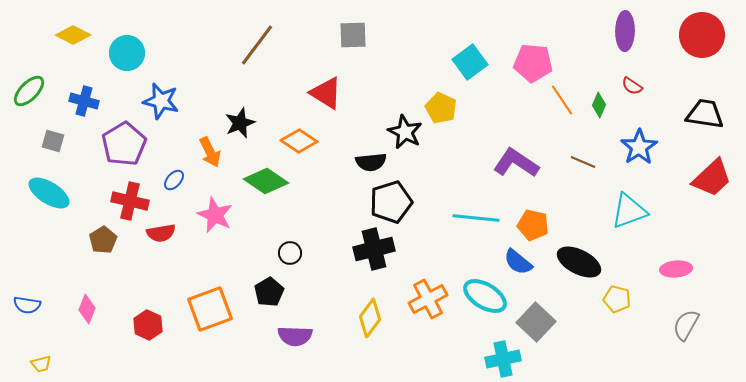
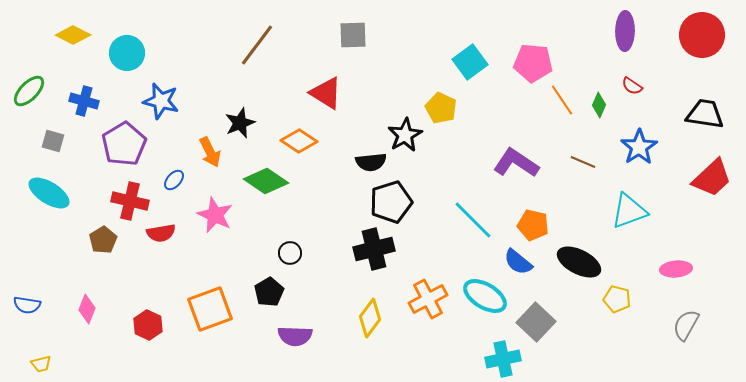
black star at (405, 132): moved 3 px down; rotated 16 degrees clockwise
cyan line at (476, 218): moved 3 px left, 2 px down; rotated 39 degrees clockwise
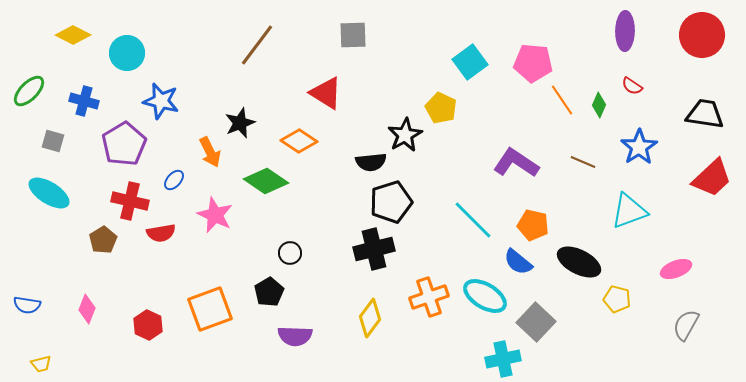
pink ellipse at (676, 269): rotated 16 degrees counterclockwise
orange cross at (428, 299): moved 1 px right, 2 px up; rotated 9 degrees clockwise
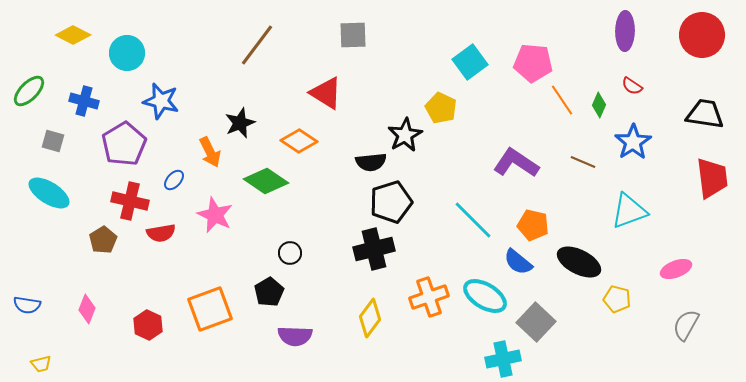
blue star at (639, 147): moved 6 px left, 5 px up
red trapezoid at (712, 178): rotated 54 degrees counterclockwise
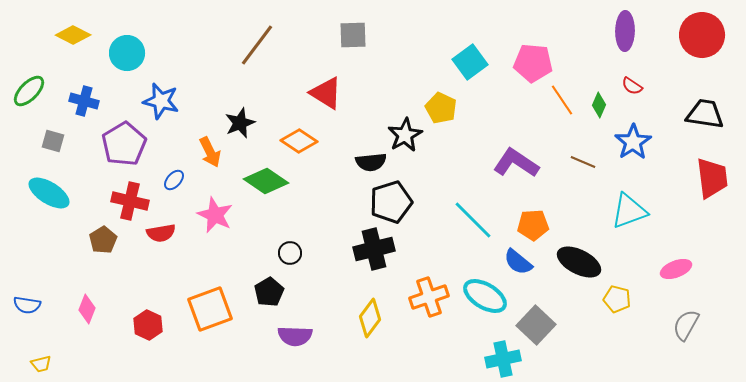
orange pentagon at (533, 225): rotated 16 degrees counterclockwise
gray square at (536, 322): moved 3 px down
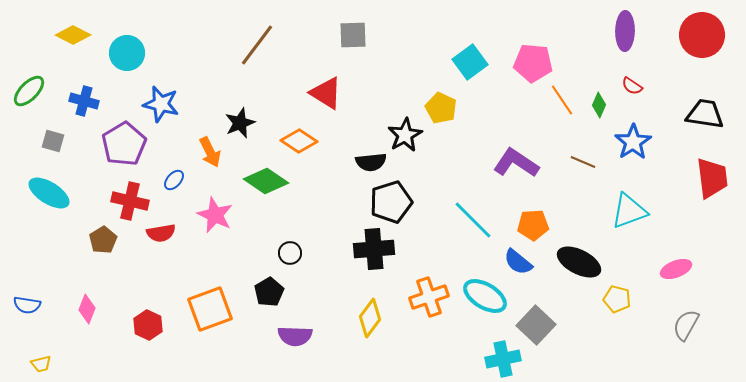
blue star at (161, 101): moved 3 px down
black cross at (374, 249): rotated 9 degrees clockwise
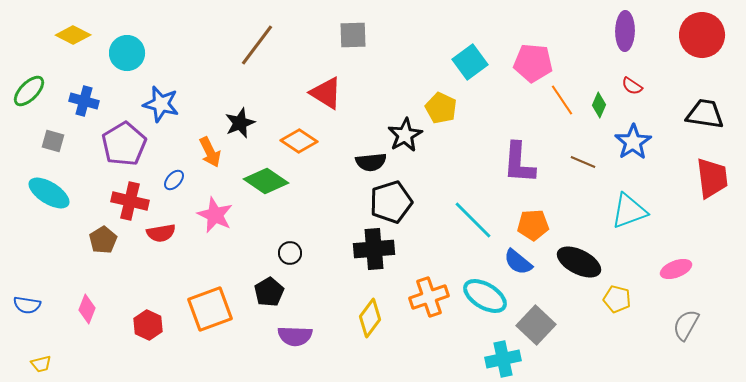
purple L-shape at (516, 163): moved 3 px right; rotated 120 degrees counterclockwise
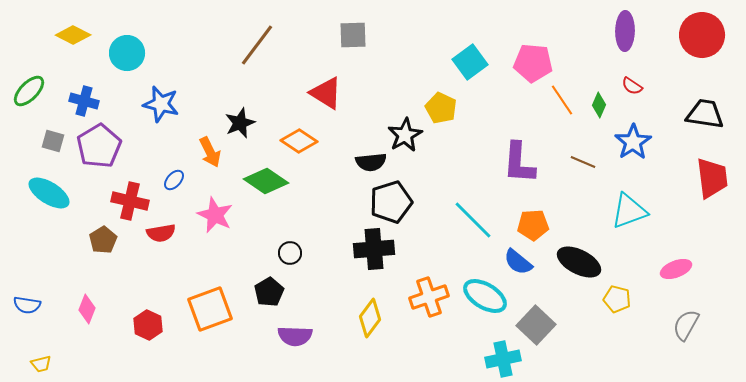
purple pentagon at (124, 144): moved 25 px left, 2 px down
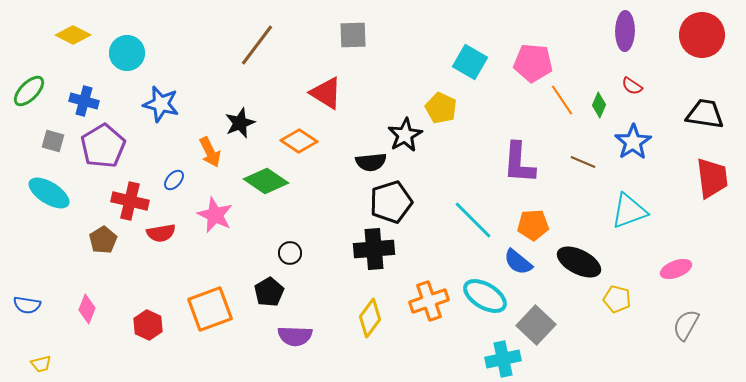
cyan square at (470, 62): rotated 24 degrees counterclockwise
purple pentagon at (99, 146): moved 4 px right
orange cross at (429, 297): moved 4 px down
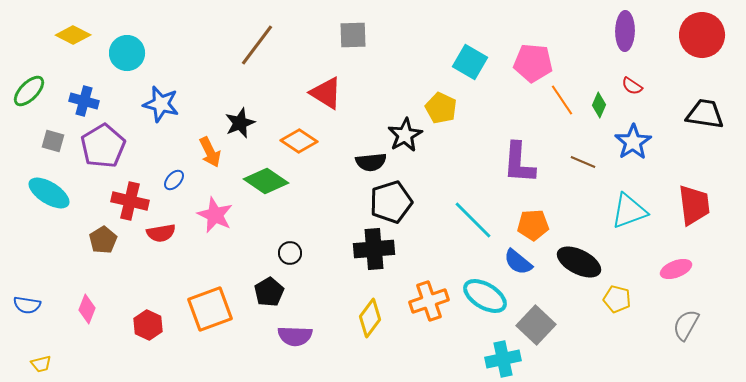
red trapezoid at (712, 178): moved 18 px left, 27 px down
